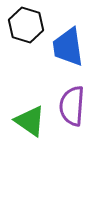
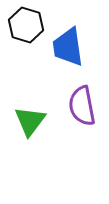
purple semicircle: moved 10 px right; rotated 15 degrees counterclockwise
green triangle: rotated 32 degrees clockwise
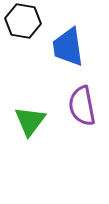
black hexagon: moved 3 px left, 4 px up; rotated 8 degrees counterclockwise
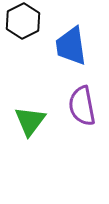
black hexagon: rotated 24 degrees clockwise
blue trapezoid: moved 3 px right, 1 px up
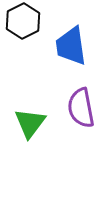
purple semicircle: moved 1 px left, 2 px down
green triangle: moved 2 px down
